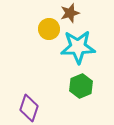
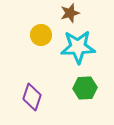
yellow circle: moved 8 px left, 6 px down
green hexagon: moved 4 px right, 2 px down; rotated 20 degrees clockwise
purple diamond: moved 3 px right, 11 px up
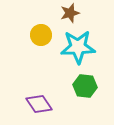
green hexagon: moved 2 px up; rotated 10 degrees clockwise
purple diamond: moved 7 px right, 7 px down; rotated 52 degrees counterclockwise
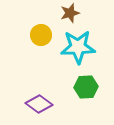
green hexagon: moved 1 px right, 1 px down; rotated 10 degrees counterclockwise
purple diamond: rotated 20 degrees counterclockwise
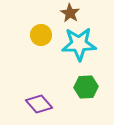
brown star: rotated 24 degrees counterclockwise
cyan star: moved 1 px right, 3 px up
purple diamond: rotated 12 degrees clockwise
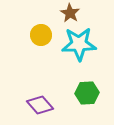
green hexagon: moved 1 px right, 6 px down
purple diamond: moved 1 px right, 1 px down
